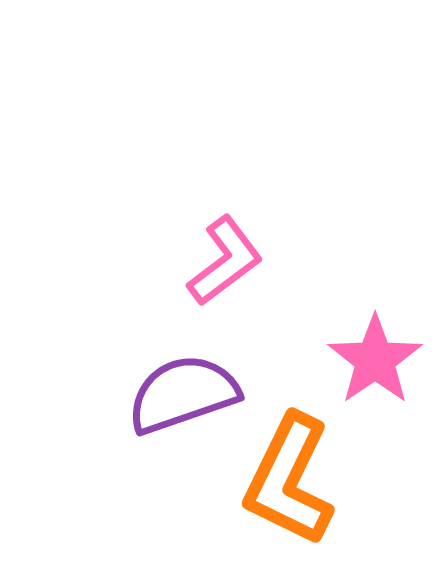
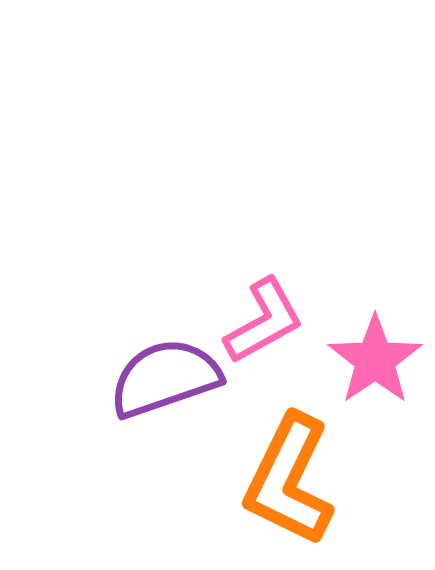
pink L-shape: moved 39 px right, 60 px down; rotated 8 degrees clockwise
purple semicircle: moved 18 px left, 16 px up
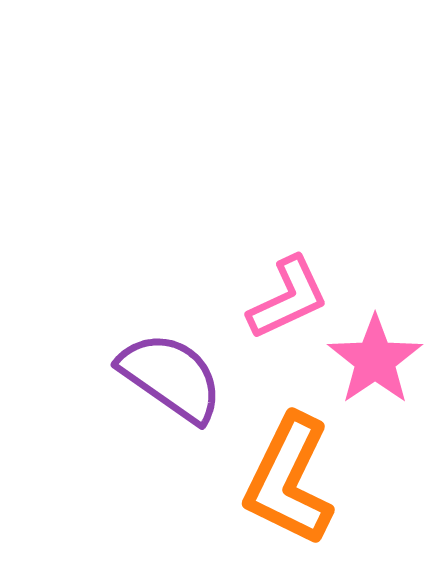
pink L-shape: moved 24 px right, 23 px up; rotated 4 degrees clockwise
purple semicircle: moved 6 px right, 1 px up; rotated 54 degrees clockwise
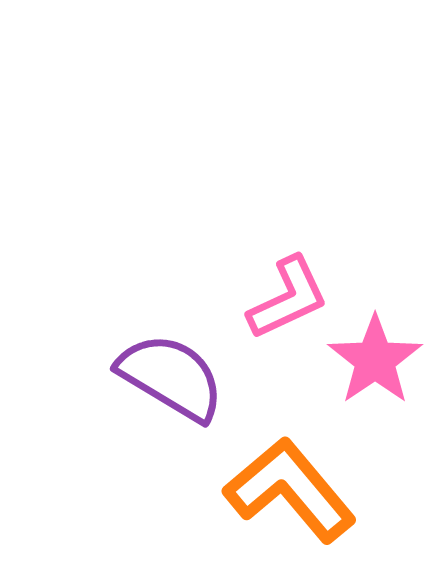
purple semicircle: rotated 4 degrees counterclockwise
orange L-shape: moved 1 px right, 10 px down; rotated 114 degrees clockwise
